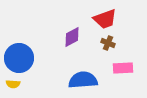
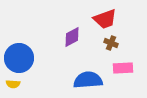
brown cross: moved 3 px right
blue semicircle: moved 5 px right
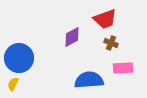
blue semicircle: moved 1 px right
yellow semicircle: rotated 112 degrees clockwise
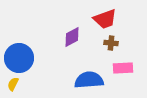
brown cross: rotated 16 degrees counterclockwise
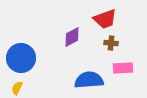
blue circle: moved 2 px right
yellow semicircle: moved 4 px right, 4 px down
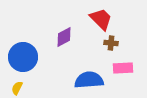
red trapezoid: moved 4 px left; rotated 115 degrees counterclockwise
purple diamond: moved 8 px left
blue circle: moved 2 px right, 1 px up
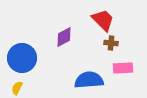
red trapezoid: moved 2 px right, 1 px down
blue circle: moved 1 px left, 1 px down
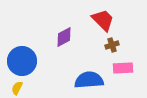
brown cross: moved 1 px right, 2 px down; rotated 24 degrees counterclockwise
blue circle: moved 3 px down
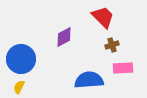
red trapezoid: moved 3 px up
blue circle: moved 1 px left, 2 px up
yellow semicircle: moved 2 px right, 1 px up
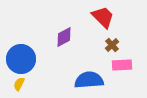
brown cross: rotated 24 degrees counterclockwise
pink rectangle: moved 1 px left, 3 px up
yellow semicircle: moved 3 px up
